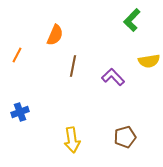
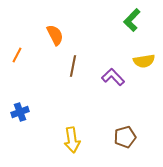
orange semicircle: rotated 50 degrees counterclockwise
yellow semicircle: moved 5 px left
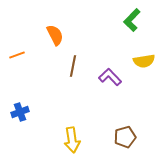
orange line: rotated 42 degrees clockwise
purple L-shape: moved 3 px left
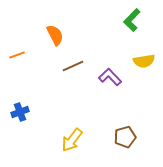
brown line: rotated 55 degrees clockwise
yellow arrow: rotated 45 degrees clockwise
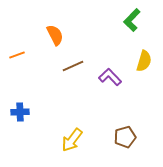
yellow semicircle: rotated 65 degrees counterclockwise
blue cross: rotated 18 degrees clockwise
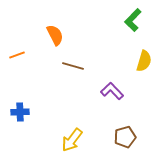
green L-shape: moved 1 px right
brown line: rotated 40 degrees clockwise
purple L-shape: moved 2 px right, 14 px down
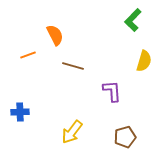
orange line: moved 11 px right
purple L-shape: rotated 40 degrees clockwise
yellow arrow: moved 8 px up
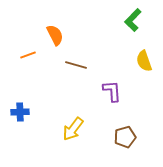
yellow semicircle: rotated 145 degrees clockwise
brown line: moved 3 px right, 1 px up
yellow arrow: moved 1 px right, 3 px up
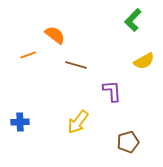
orange semicircle: rotated 25 degrees counterclockwise
yellow semicircle: rotated 100 degrees counterclockwise
blue cross: moved 10 px down
yellow arrow: moved 5 px right, 7 px up
brown pentagon: moved 3 px right, 5 px down
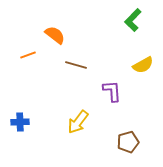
yellow semicircle: moved 1 px left, 4 px down
